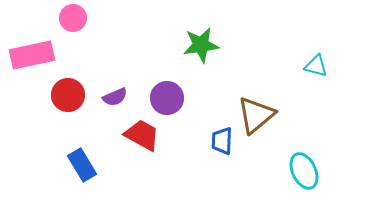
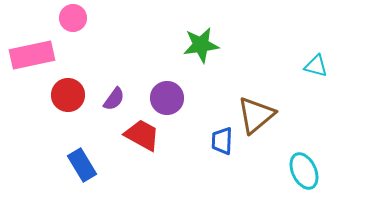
purple semicircle: moved 1 px left, 2 px down; rotated 30 degrees counterclockwise
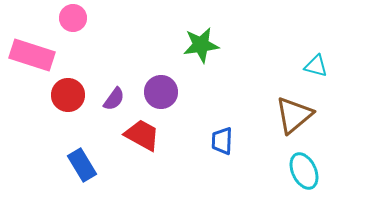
pink rectangle: rotated 30 degrees clockwise
purple circle: moved 6 px left, 6 px up
brown triangle: moved 38 px right
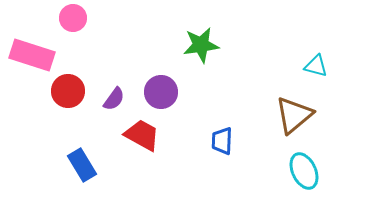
red circle: moved 4 px up
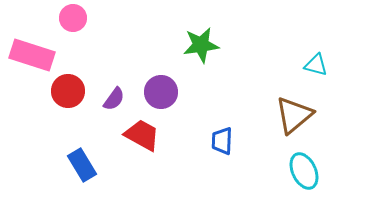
cyan triangle: moved 1 px up
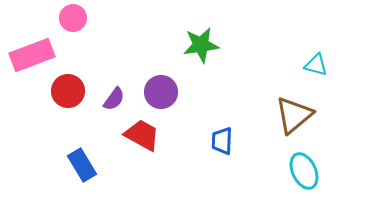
pink rectangle: rotated 39 degrees counterclockwise
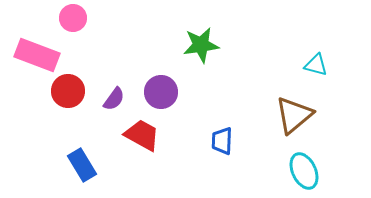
pink rectangle: moved 5 px right; rotated 42 degrees clockwise
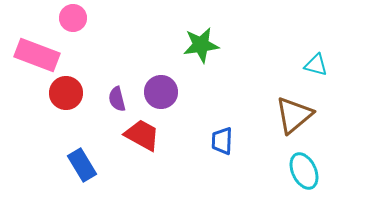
red circle: moved 2 px left, 2 px down
purple semicircle: moved 3 px right; rotated 130 degrees clockwise
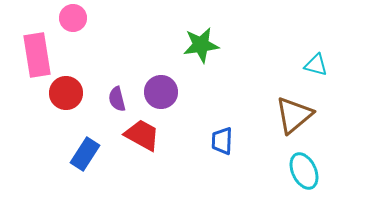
pink rectangle: rotated 60 degrees clockwise
blue rectangle: moved 3 px right, 11 px up; rotated 64 degrees clockwise
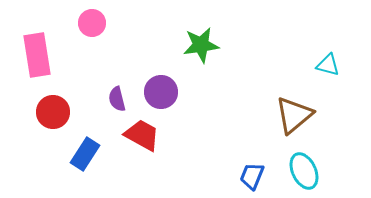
pink circle: moved 19 px right, 5 px down
cyan triangle: moved 12 px right
red circle: moved 13 px left, 19 px down
blue trapezoid: moved 30 px right, 35 px down; rotated 20 degrees clockwise
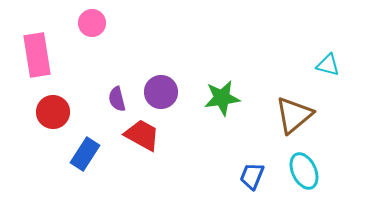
green star: moved 21 px right, 53 px down
